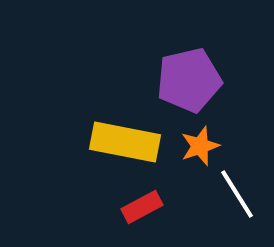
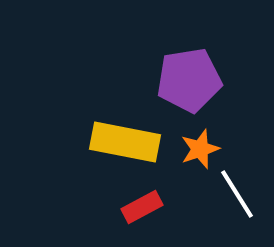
purple pentagon: rotated 4 degrees clockwise
orange star: moved 3 px down
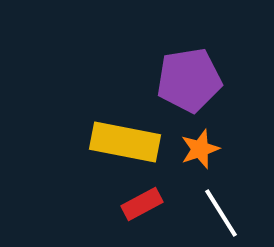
white line: moved 16 px left, 19 px down
red rectangle: moved 3 px up
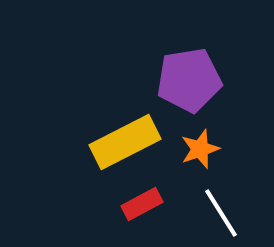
yellow rectangle: rotated 38 degrees counterclockwise
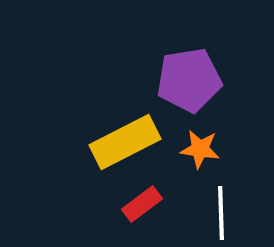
orange star: rotated 27 degrees clockwise
red rectangle: rotated 9 degrees counterclockwise
white line: rotated 30 degrees clockwise
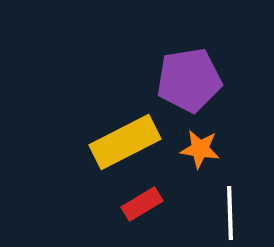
red rectangle: rotated 6 degrees clockwise
white line: moved 9 px right
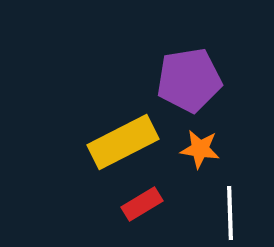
yellow rectangle: moved 2 px left
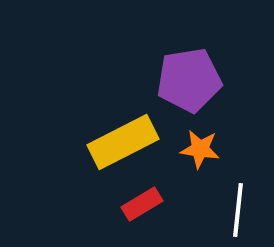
white line: moved 8 px right, 3 px up; rotated 8 degrees clockwise
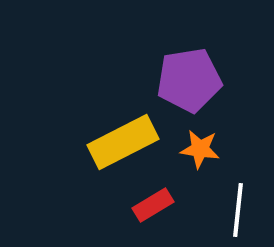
red rectangle: moved 11 px right, 1 px down
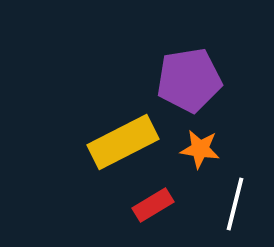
white line: moved 3 px left, 6 px up; rotated 8 degrees clockwise
